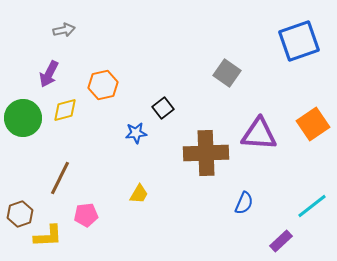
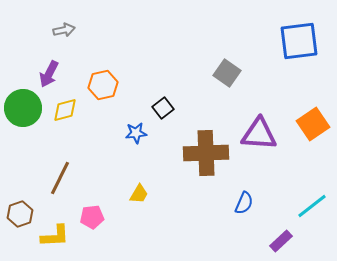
blue square: rotated 12 degrees clockwise
green circle: moved 10 px up
pink pentagon: moved 6 px right, 2 px down
yellow L-shape: moved 7 px right
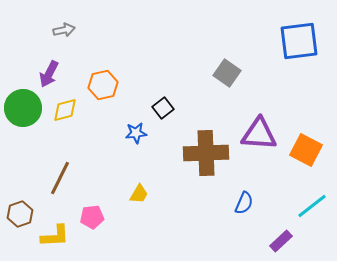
orange square: moved 7 px left, 26 px down; rotated 28 degrees counterclockwise
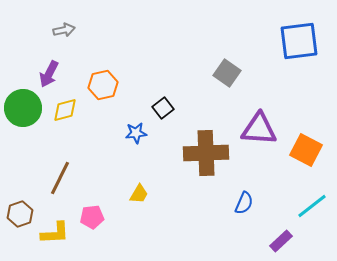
purple triangle: moved 5 px up
yellow L-shape: moved 3 px up
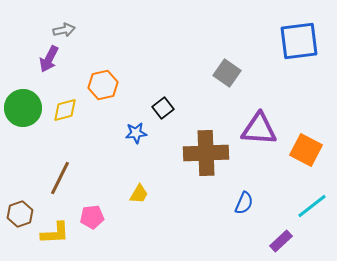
purple arrow: moved 15 px up
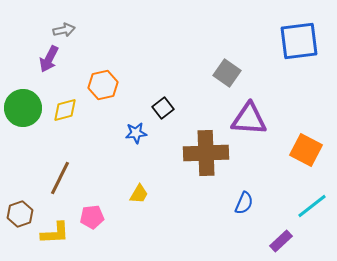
purple triangle: moved 10 px left, 10 px up
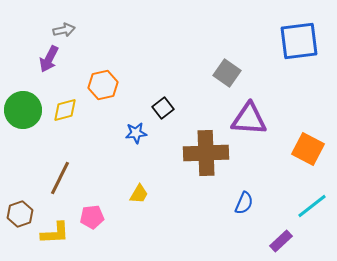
green circle: moved 2 px down
orange square: moved 2 px right, 1 px up
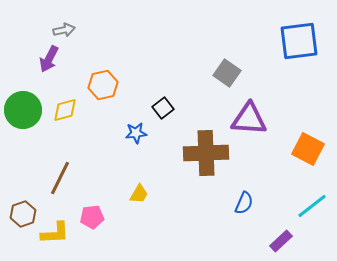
brown hexagon: moved 3 px right
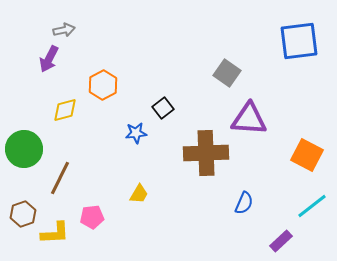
orange hexagon: rotated 16 degrees counterclockwise
green circle: moved 1 px right, 39 px down
orange square: moved 1 px left, 6 px down
